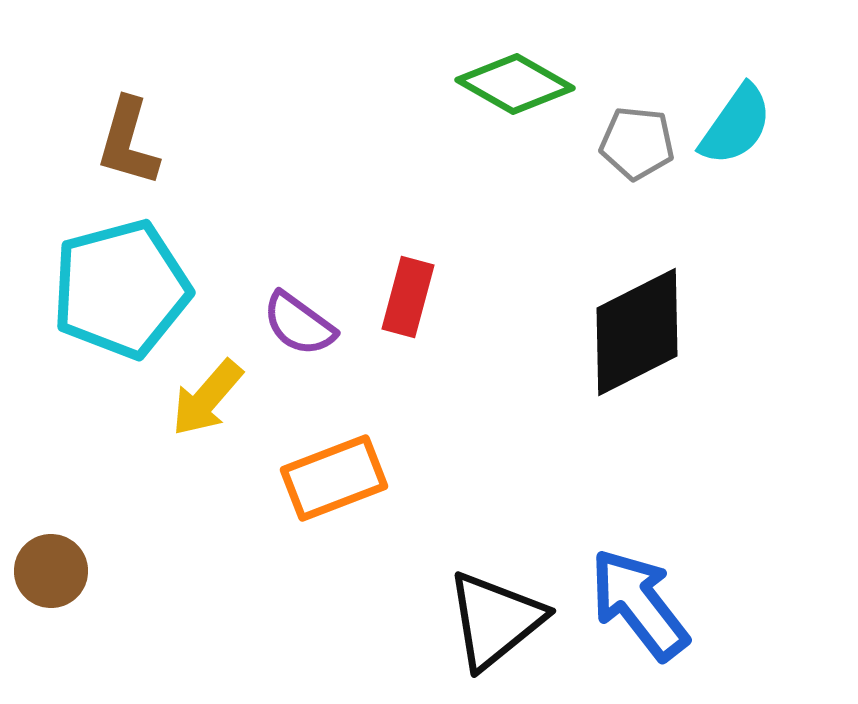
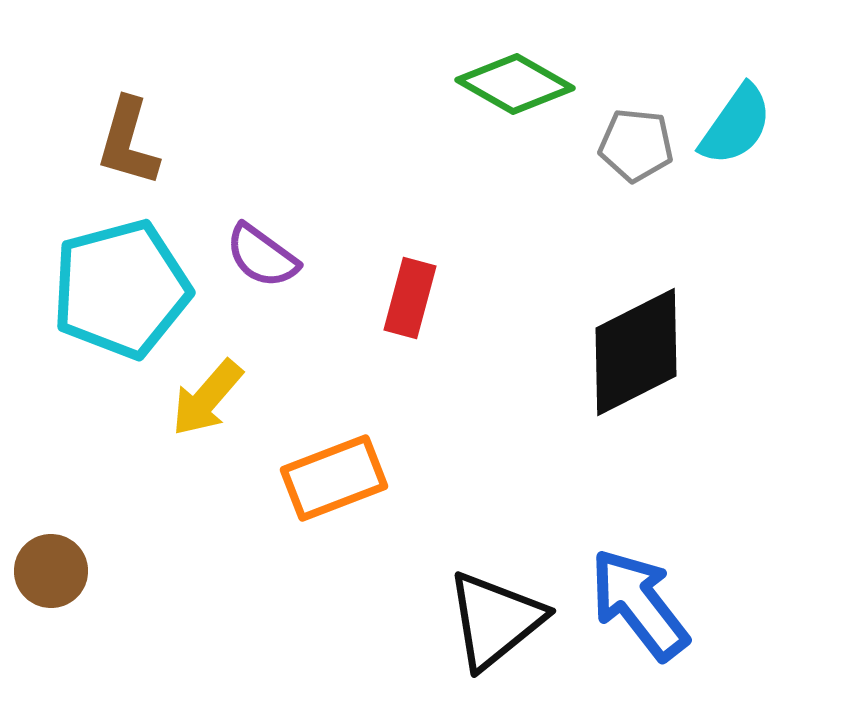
gray pentagon: moved 1 px left, 2 px down
red rectangle: moved 2 px right, 1 px down
purple semicircle: moved 37 px left, 68 px up
black diamond: moved 1 px left, 20 px down
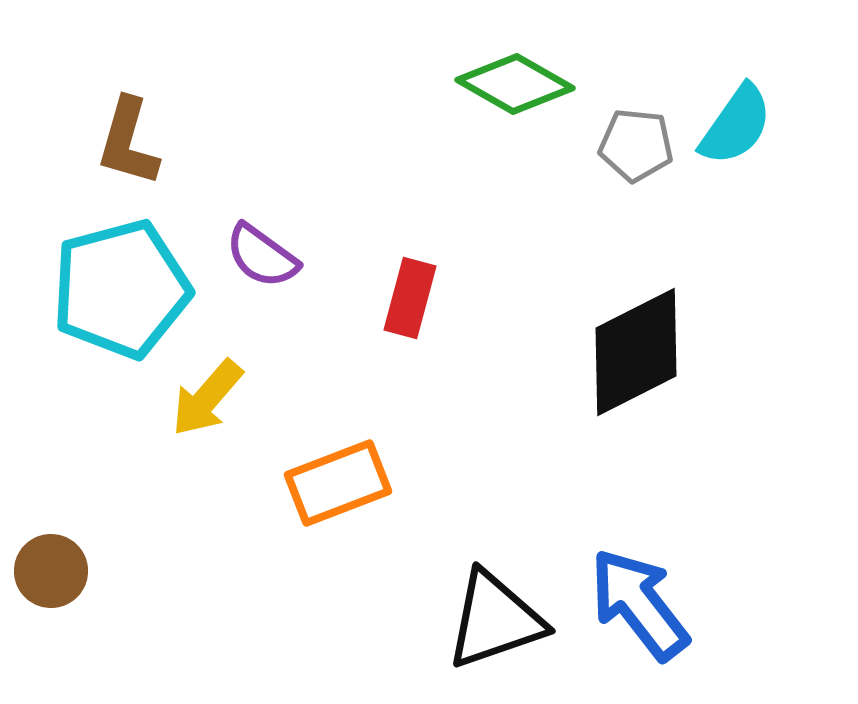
orange rectangle: moved 4 px right, 5 px down
black triangle: rotated 20 degrees clockwise
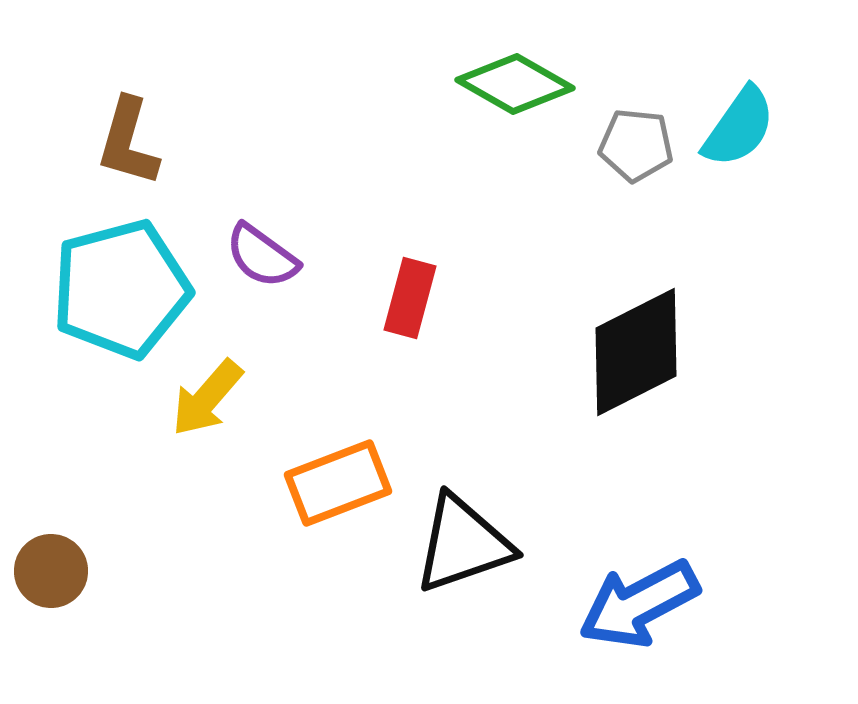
cyan semicircle: moved 3 px right, 2 px down
blue arrow: rotated 80 degrees counterclockwise
black triangle: moved 32 px left, 76 px up
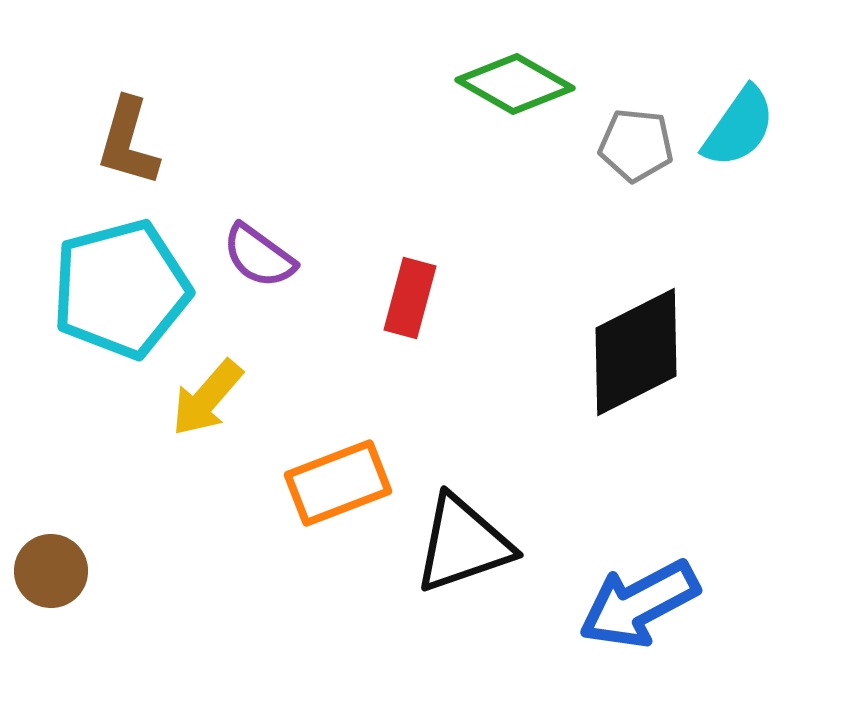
purple semicircle: moved 3 px left
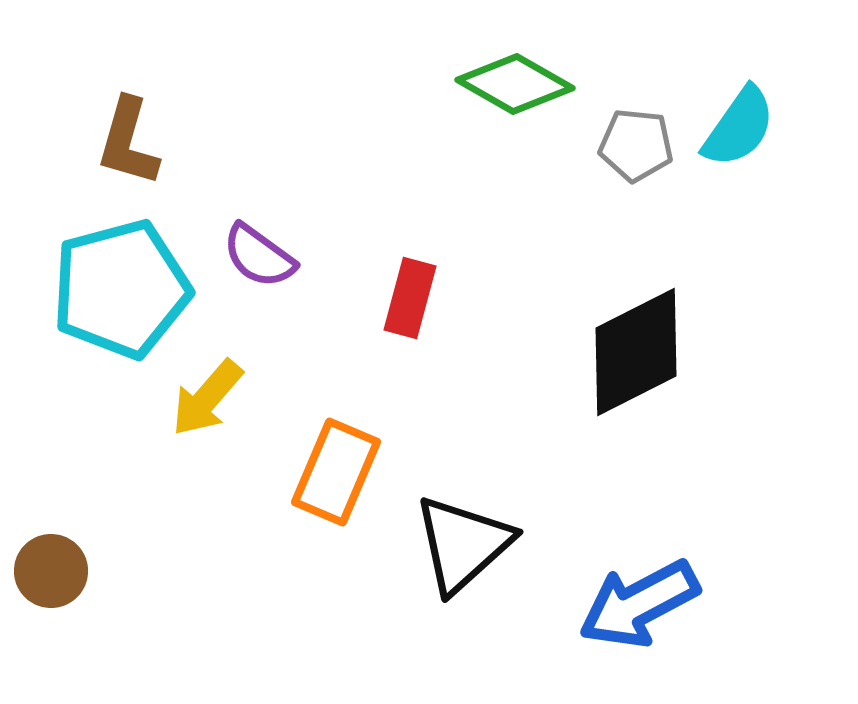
orange rectangle: moved 2 px left, 11 px up; rotated 46 degrees counterclockwise
black triangle: rotated 23 degrees counterclockwise
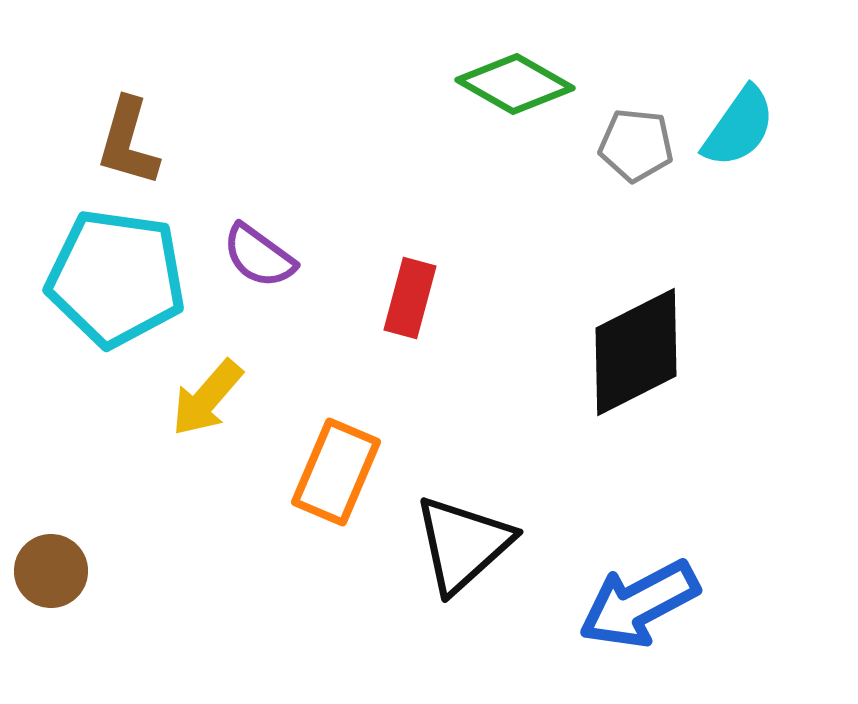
cyan pentagon: moved 5 px left, 11 px up; rotated 23 degrees clockwise
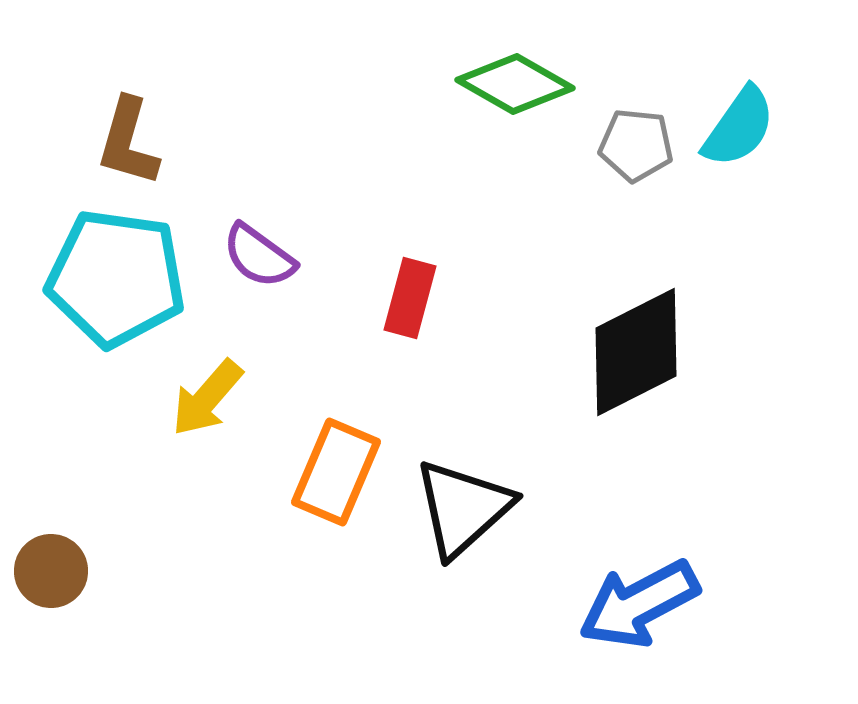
black triangle: moved 36 px up
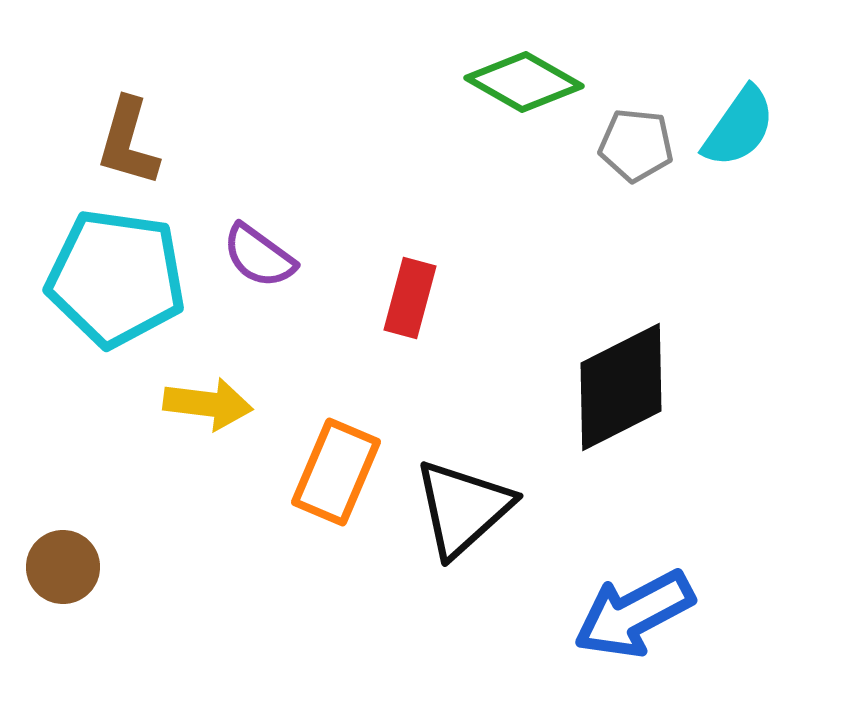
green diamond: moved 9 px right, 2 px up
black diamond: moved 15 px left, 35 px down
yellow arrow: moved 1 px right, 6 px down; rotated 124 degrees counterclockwise
brown circle: moved 12 px right, 4 px up
blue arrow: moved 5 px left, 10 px down
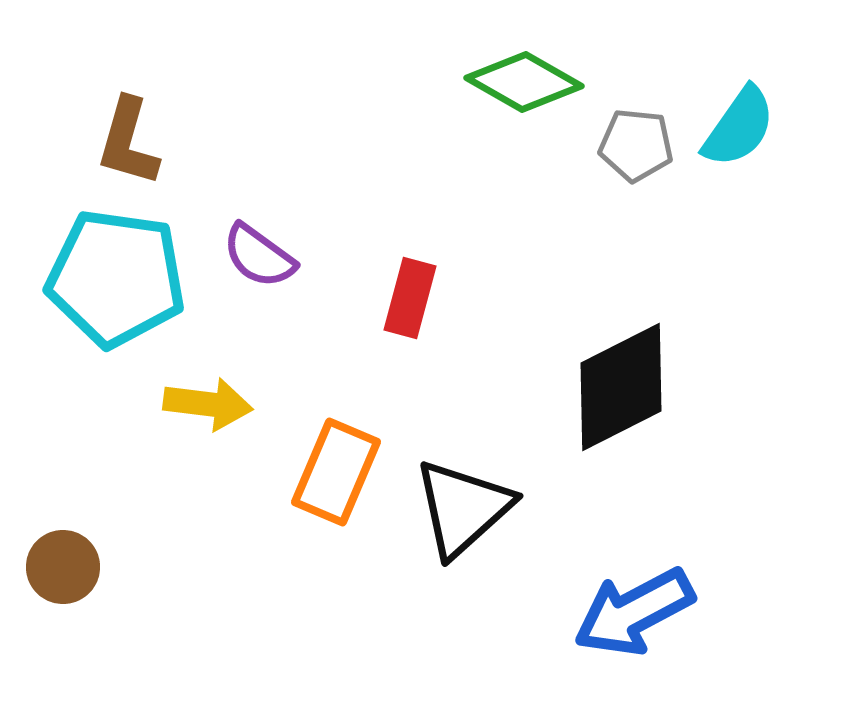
blue arrow: moved 2 px up
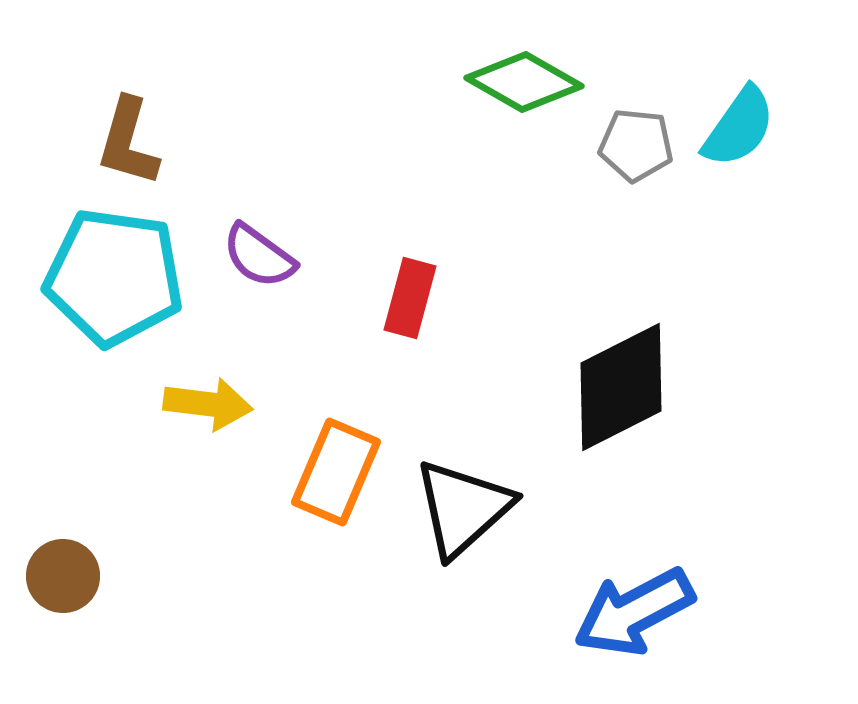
cyan pentagon: moved 2 px left, 1 px up
brown circle: moved 9 px down
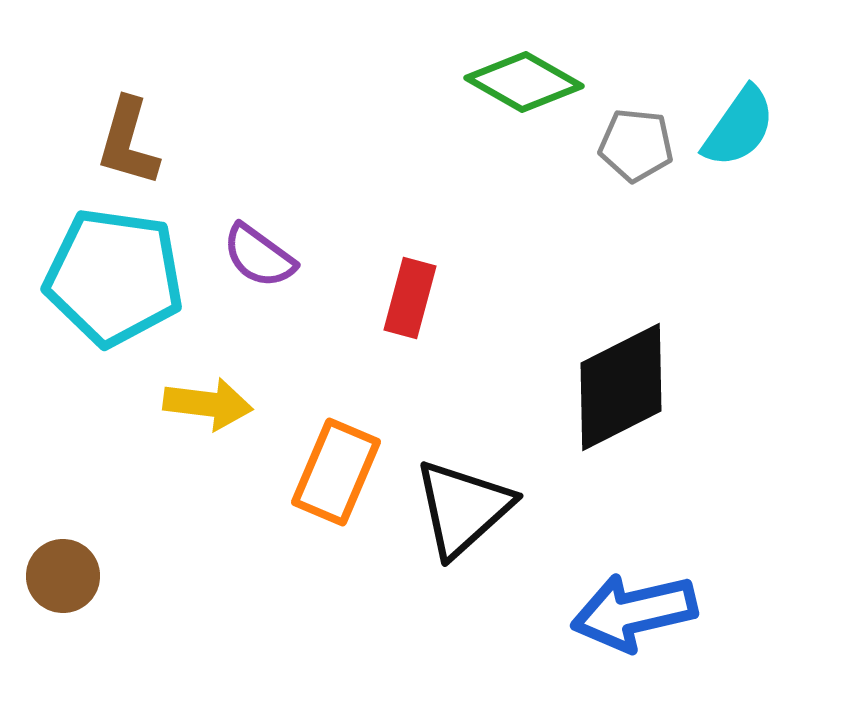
blue arrow: rotated 15 degrees clockwise
